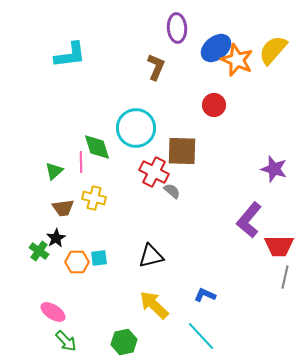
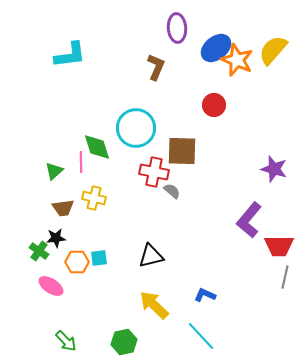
red cross: rotated 16 degrees counterclockwise
black star: rotated 24 degrees clockwise
pink ellipse: moved 2 px left, 26 px up
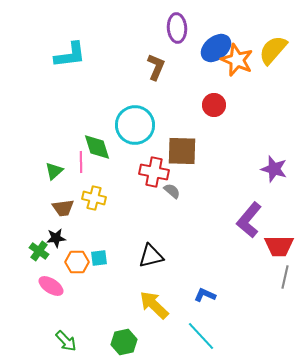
cyan circle: moved 1 px left, 3 px up
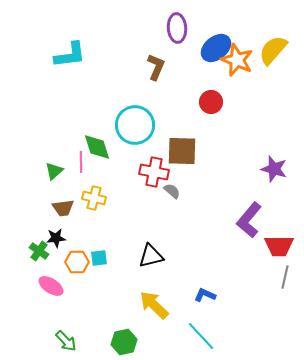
red circle: moved 3 px left, 3 px up
